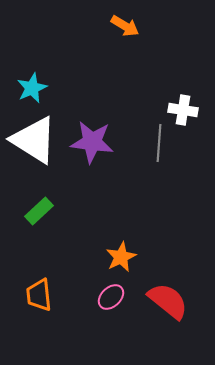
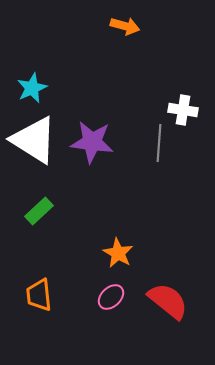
orange arrow: rotated 16 degrees counterclockwise
orange star: moved 3 px left, 4 px up; rotated 16 degrees counterclockwise
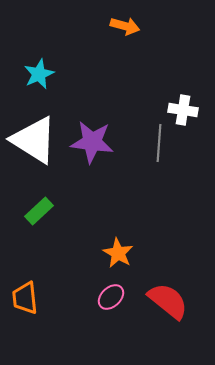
cyan star: moved 7 px right, 14 px up
orange trapezoid: moved 14 px left, 3 px down
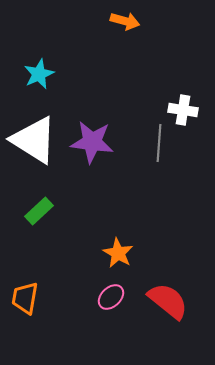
orange arrow: moved 5 px up
orange trapezoid: rotated 16 degrees clockwise
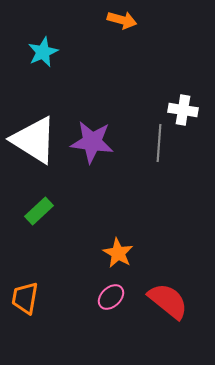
orange arrow: moved 3 px left, 1 px up
cyan star: moved 4 px right, 22 px up
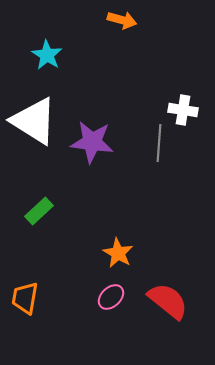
cyan star: moved 4 px right, 3 px down; rotated 16 degrees counterclockwise
white triangle: moved 19 px up
